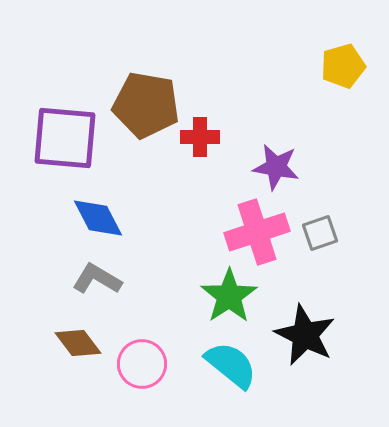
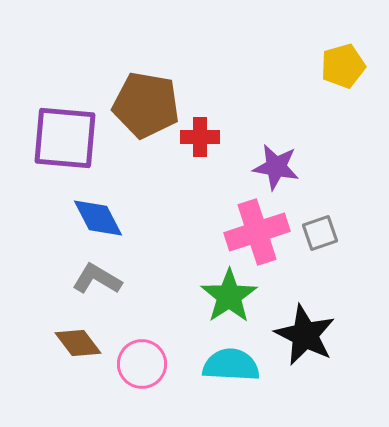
cyan semicircle: rotated 36 degrees counterclockwise
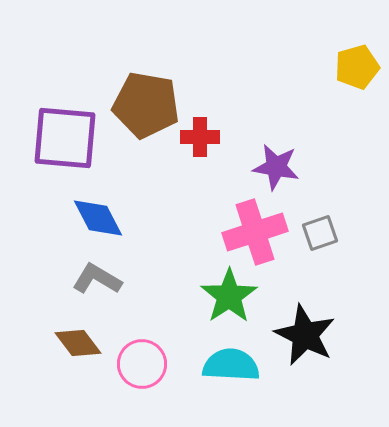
yellow pentagon: moved 14 px right, 1 px down
pink cross: moved 2 px left
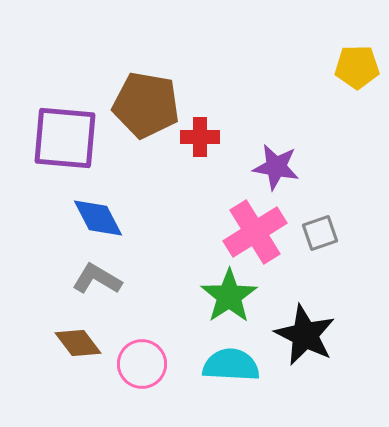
yellow pentagon: rotated 15 degrees clockwise
pink cross: rotated 14 degrees counterclockwise
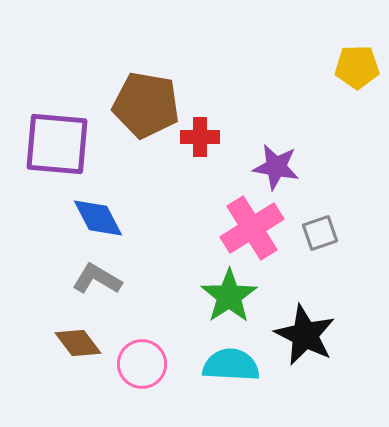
purple square: moved 8 px left, 6 px down
pink cross: moved 3 px left, 4 px up
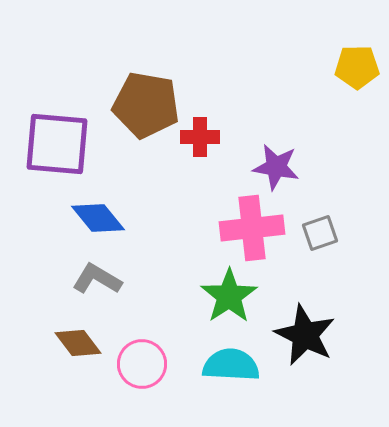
blue diamond: rotated 12 degrees counterclockwise
pink cross: rotated 26 degrees clockwise
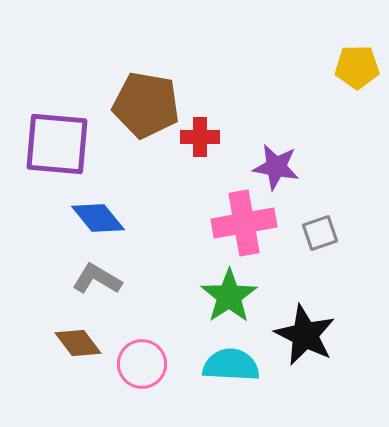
pink cross: moved 8 px left, 5 px up; rotated 4 degrees counterclockwise
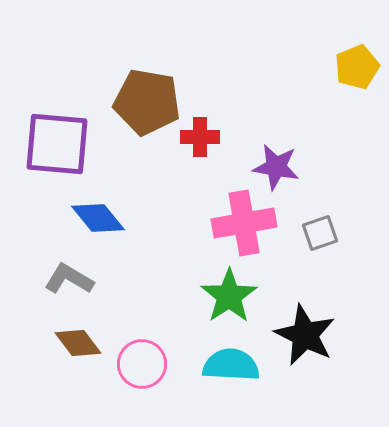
yellow pentagon: rotated 21 degrees counterclockwise
brown pentagon: moved 1 px right, 3 px up
gray L-shape: moved 28 px left
